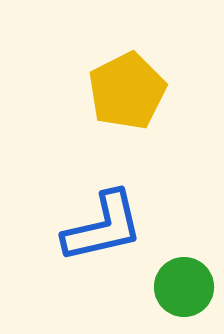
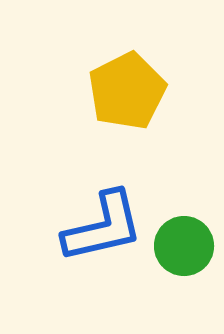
green circle: moved 41 px up
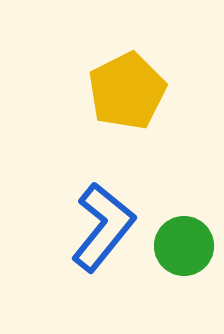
blue L-shape: rotated 38 degrees counterclockwise
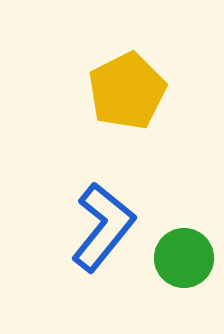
green circle: moved 12 px down
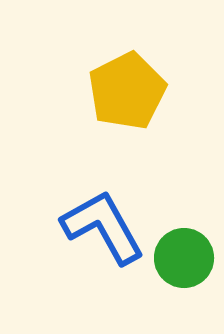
blue L-shape: rotated 68 degrees counterclockwise
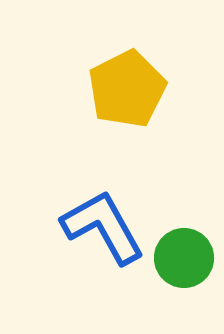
yellow pentagon: moved 2 px up
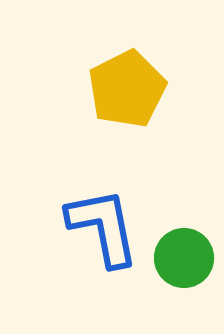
blue L-shape: rotated 18 degrees clockwise
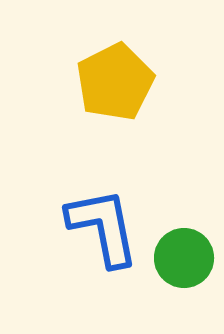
yellow pentagon: moved 12 px left, 7 px up
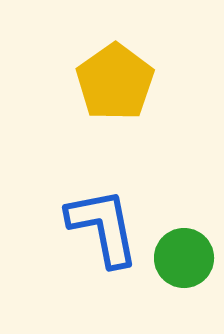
yellow pentagon: rotated 8 degrees counterclockwise
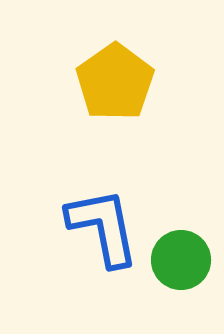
green circle: moved 3 px left, 2 px down
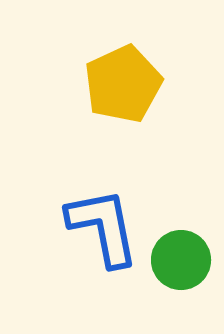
yellow pentagon: moved 8 px right, 2 px down; rotated 10 degrees clockwise
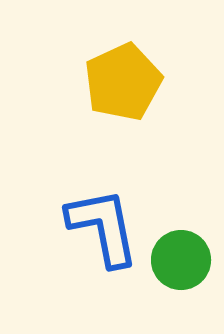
yellow pentagon: moved 2 px up
